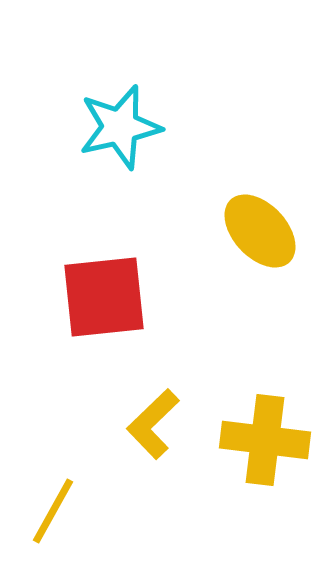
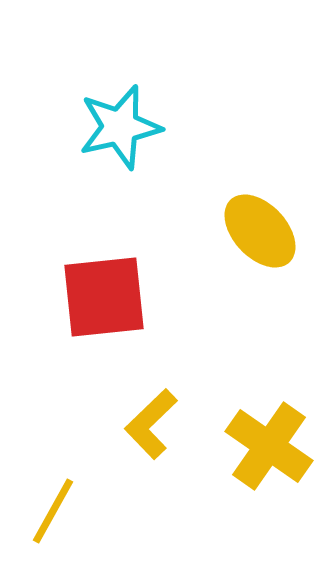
yellow L-shape: moved 2 px left
yellow cross: moved 4 px right, 6 px down; rotated 28 degrees clockwise
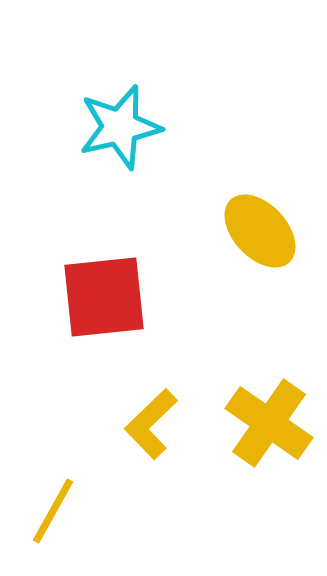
yellow cross: moved 23 px up
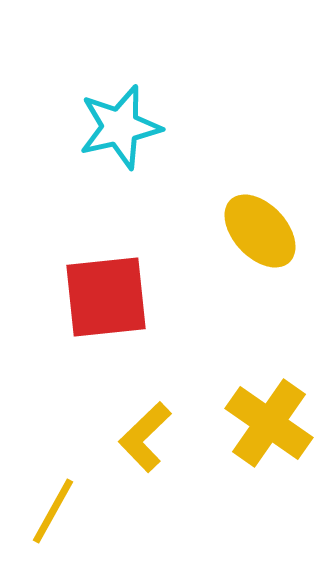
red square: moved 2 px right
yellow L-shape: moved 6 px left, 13 px down
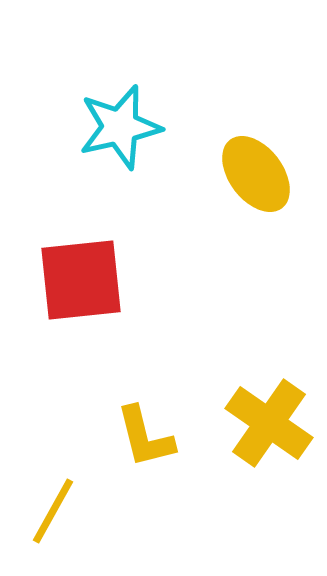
yellow ellipse: moved 4 px left, 57 px up; rotated 6 degrees clockwise
red square: moved 25 px left, 17 px up
yellow L-shape: rotated 60 degrees counterclockwise
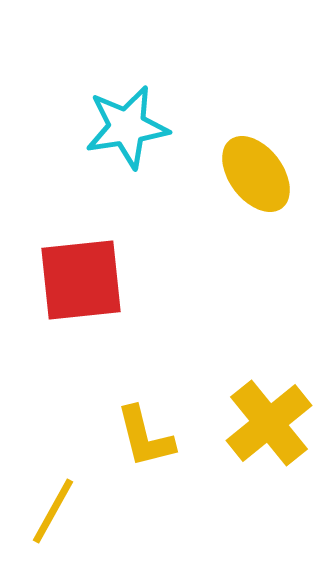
cyan star: moved 7 px right; rotated 4 degrees clockwise
yellow cross: rotated 16 degrees clockwise
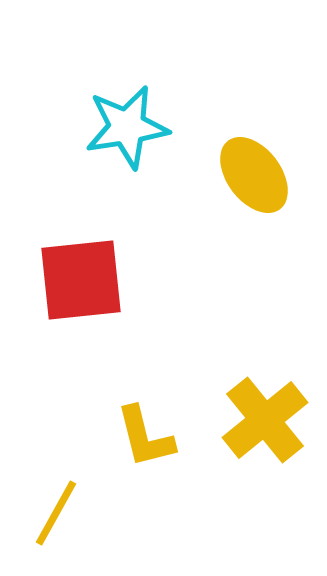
yellow ellipse: moved 2 px left, 1 px down
yellow cross: moved 4 px left, 3 px up
yellow line: moved 3 px right, 2 px down
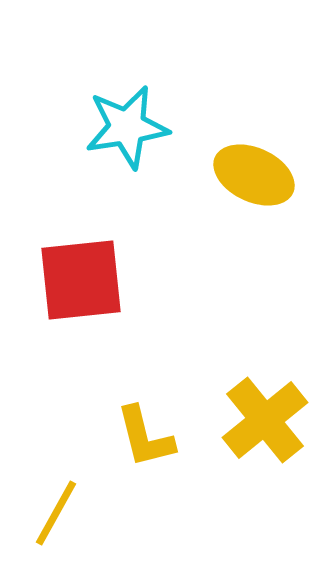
yellow ellipse: rotated 28 degrees counterclockwise
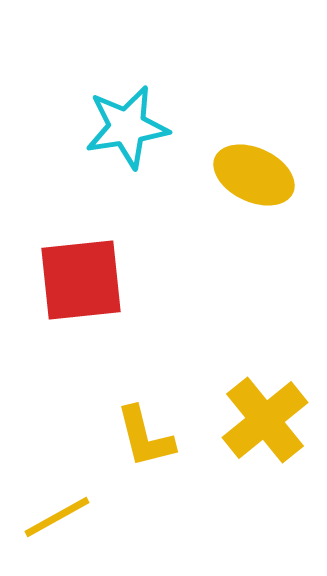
yellow line: moved 1 px right, 4 px down; rotated 32 degrees clockwise
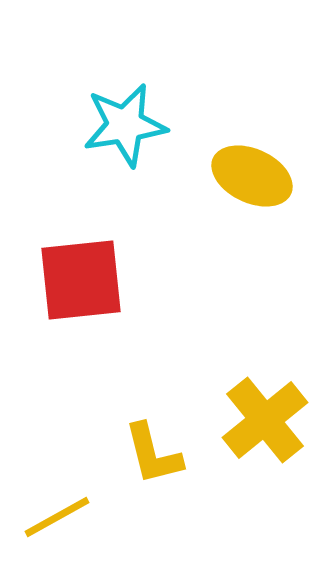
cyan star: moved 2 px left, 2 px up
yellow ellipse: moved 2 px left, 1 px down
yellow L-shape: moved 8 px right, 17 px down
